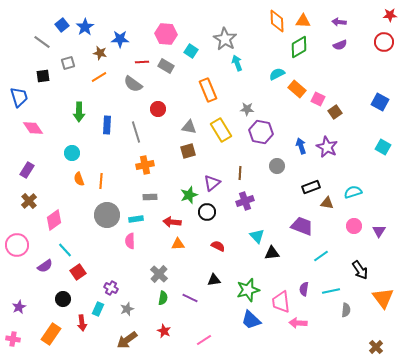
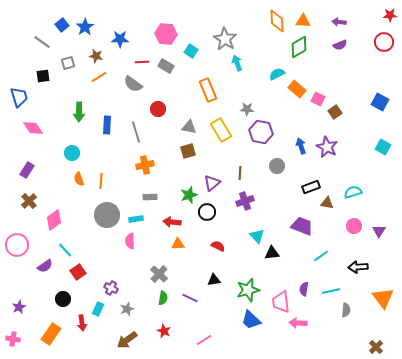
brown star at (100, 53): moved 4 px left, 3 px down
black arrow at (360, 270): moved 2 px left, 3 px up; rotated 120 degrees clockwise
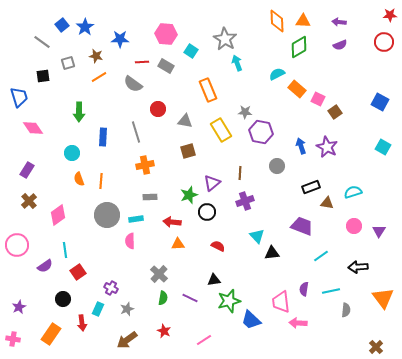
gray star at (247, 109): moved 2 px left, 3 px down
blue rectangle at (107, 125): moved 4 px left, 12 px down
gray triangle at (189, 127): moved 4 px left, 6 px up
pink diamond at (54, 220): moved 4 px right, 5 px up
cyan line at (65, 250): rotated 35 degrees clockwise
green star at (248, 290): moved 19 px left, 11 px down
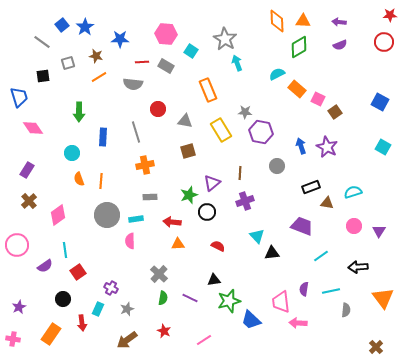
gray semicircle at (133, 84): rotated 30 degrees counterclockwise
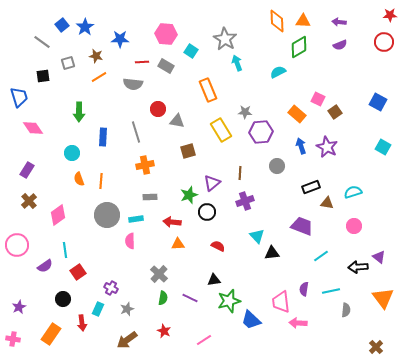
cyan semicircle at (277, 74): moved 1 px right, 2 px up
orange rectangle at (297, 89): moved 25 px down
blue square at (380, 102): moved 2 px left
gray triangle at (185, 121): moved 8 px left
purple hexagon at (261, 132): rotated 15 degrees counterclockwise
purple triangle at (379, 231): moved 26 px down; rotated 24 degrees counterclockwise
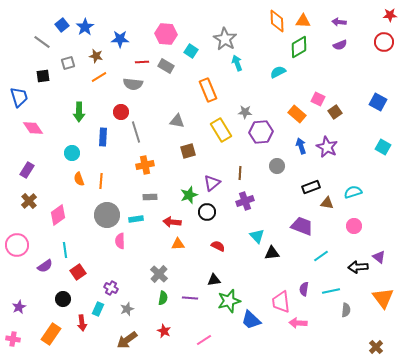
red circle at (158, 109): moved 37 px left, 3 px down
pink semicircle at (130, 241): moved 10 px left
purple line at (190, 298): rotated 21 degrees counterclockwise
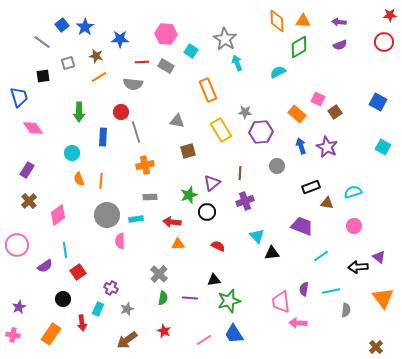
blue trapezoid at (251, 320): moved 17 px left, 14 px down; rotated 15 degrees clockwise
pink cross at (13, 339): moved 4 px up
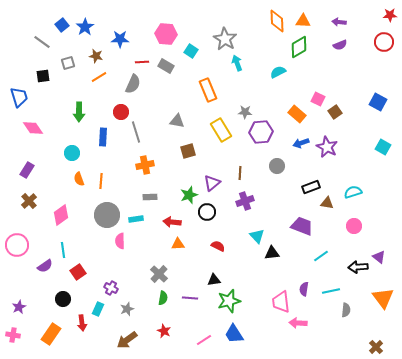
gray semicircle at (133, 84): rotated 72 degrees counterclockwise
blue arrow at (301, 146): moved 3 px up; rotated 91 degrees counterclockwise
pink diamond at (58, 215): moved 3 px right
cyan line at (65, 250): moved 2 px left
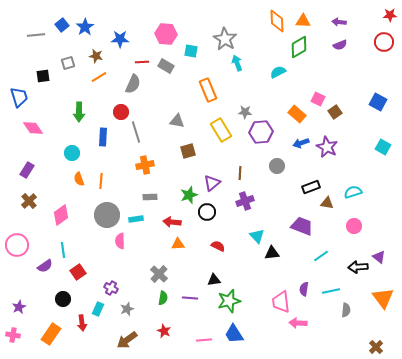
gray line at (42, 42): moved 6 px left, 7 px up; rotated 42 degrees counterclockwise
cyan square at (191, 51): rotated 24 degrees counterclockwise
pink line at (204, 340): rotated 28 degrees clockwise
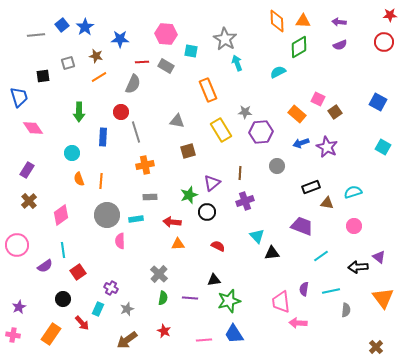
red arrow at (82, 323): rotated 35 degrees counterclockwise
